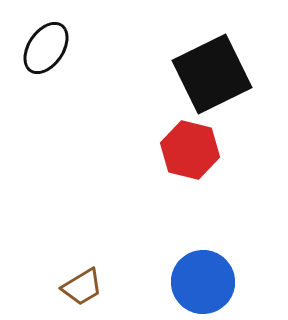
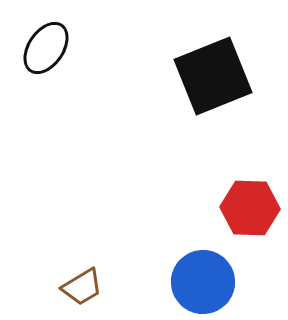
black square: moved 1 px right, 2 px down; rotated 4 degrees clockwise
red hexagon: moved 60 px right, 58 px down; rotated 12 degrees counterclockwise
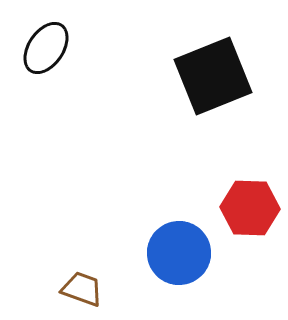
blue circle: moved 24 px left, 29 px up
brown trapezoid: moved 2 px down; rotated 129 degrees counterclockwise
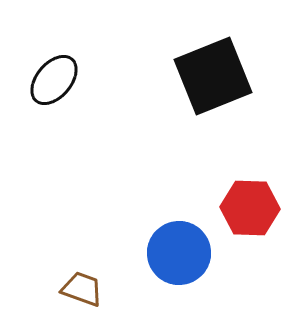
black ellipse: moved 8 px right, 32 px down; rotated 6 degrees clockwise
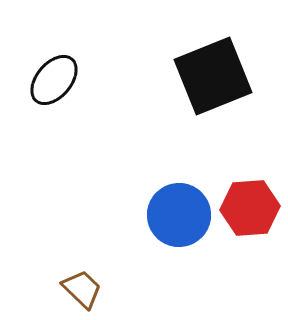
red hexagon: rotated 6 degrees counterclockwise
blue circle: moved 38 px up
brown trapezoid: rotated 24 degrees clockwise
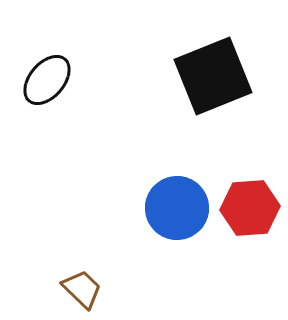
black ellipse: moved 7 px left
blue circle: moved 2 px left, 7 px up
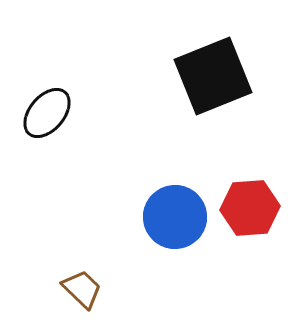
black ellipse: moved 33 px down
blue circle: moved 2 px left, 9 px down
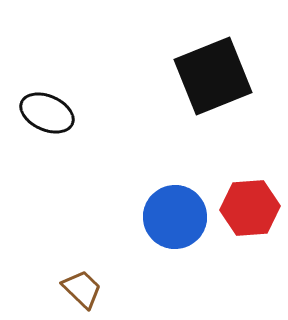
black ellipse: rotated 74 degrees clockwise
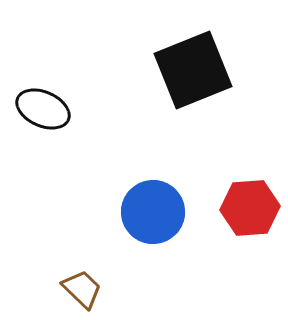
black square: moved 20 px left, 6 px up
black ellipse: moved 4 px left, 4 px up
blue circle: moved 22 px left, 5 px up
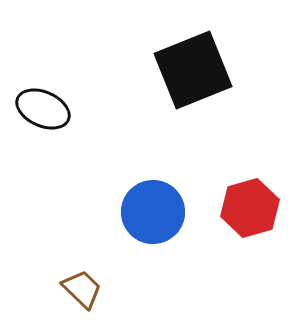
red hexagon: rotated 12 degrees counterclockwise
